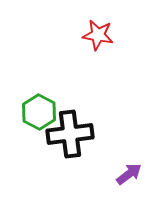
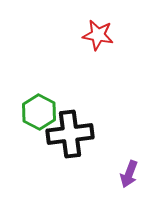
purple arrow: rotated 148 degrees clockwise
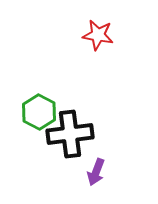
purple arrow: moved 33 px left, 2 px up
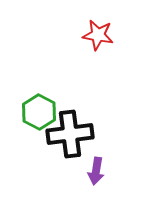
purple arrow: moved 1 px up; rotated 12 degrees counterclockwise
